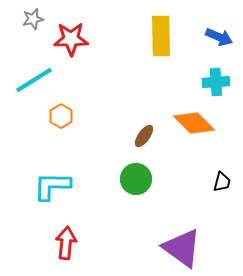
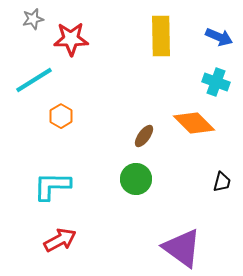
cyan cross: rotated 24 degrees clockwise
red arrow: moved 6 px left, 3 px up; rotated 56 degrees clockwise
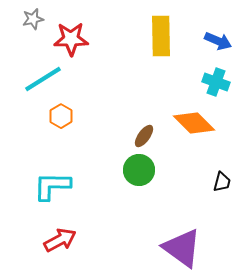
blue arrow: moved 1 px left, 4 px down
cyan line: moved 9 px right, 1 px up
green circle: moved 3 px right, 9 px up
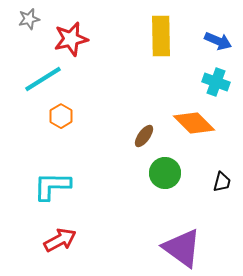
gray star: moved 4 px left
red star: rotated 12 degrees counterclockwise
green circle: moved 26 px right, 3 px down
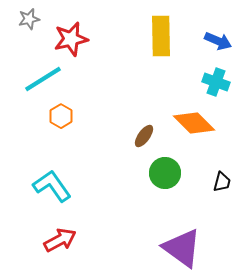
cyan L-shape: rotated 54 degrees clockwise
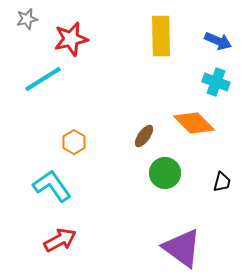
gray star: moved 2 px left
orange hexagon: moved 13 px right, 26 px down
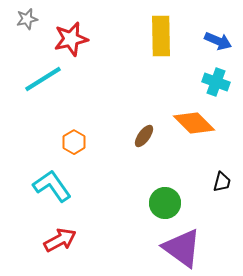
green circle: moved 30 px down
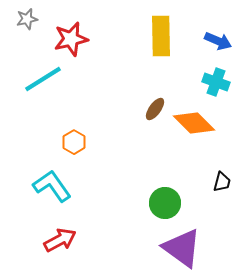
brown ellipse: moved 11 px right, 27 px up
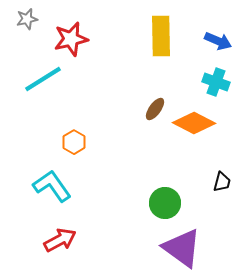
orange diamond: rotated 18 degrees counterclockwise
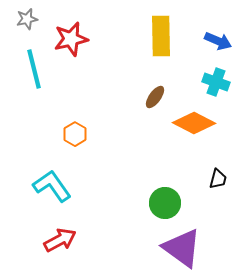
cyan line: moved 9 px left, 10 px up; rotated 72 degrees counterclockwise
brown ellipse: moved 12 px up
orange hexagon: moved 1 px right, 8 px up
black trapezoid: moved 4 px left, 3 px up
